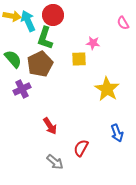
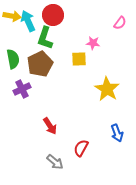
pink semicircle: moved 3 px left; rotated 112 degrees counterclockwise
green semicircle: rotated 30 degrees clockwise
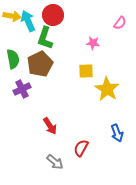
yellow square: moved 7 px right, 12 px down
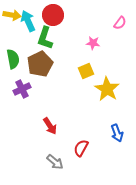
yellow arrow: moved 1 px up
yellow square: rotated 21 degrees counterclockwise
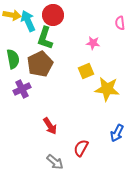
pink semicircle: rotated 136 degrees clockwise
yellow star: rotated 25 degrees counterclockwise
blue arrow: rotated 48 degrees clockwise
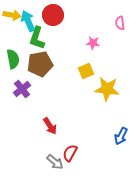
green L-shape: moved 8 px left
brown pentagon: rotated 15 degrees clockwise
purple cross: rotated 12 degrees counterclockwise
blue arrow: moved 4 px right, 3 px down
red semicircle: moved 11 px left, 5 px down
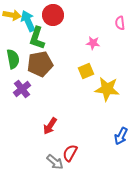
red arrow: rotated 66 degrees clockwise
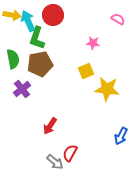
pink semicircle: moved 2 px left, 4 px up; rotated 128 degrees clockwise
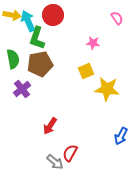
pink semicircle: moved 1 px left, 1 px up; rotated 24 degrees clockwise
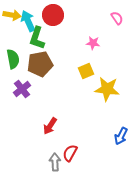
gray arrow: rotated 132 degrees counterclockwise
